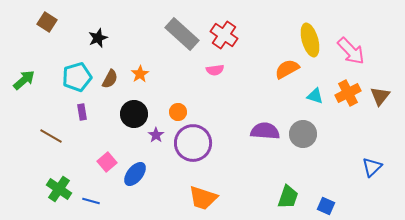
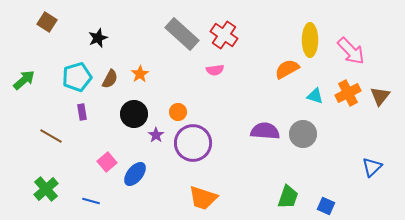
yellow ellipse: rotated 16 degrees clockwise
green cross: moved 13 px left; rotated 15 degrees clockwise
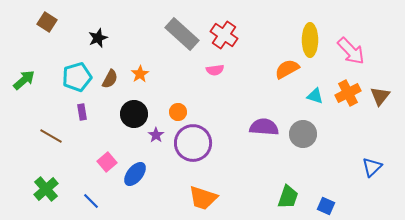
purple semicircle: moved 1 px left, 4 px up
blue line: rotated 30 degrees clockwise
